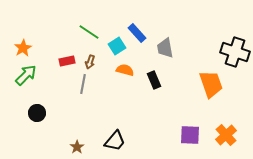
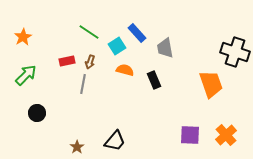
orange star: moved 11 px up
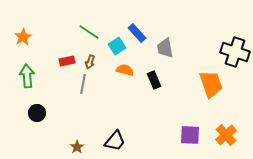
green arrow: moved 1 px right, 1 px down; rotated 50 degrees counterclockwise
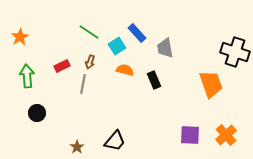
orange star: moved 3 px left
red rectangle: moved 5 px left, 5 px down; rotated 14 degrees counterclockwise
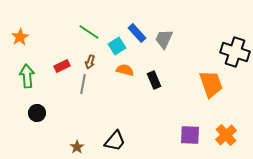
gray trapezoid: moved 1 px left, 9 px up; rotated 35 degrees clockwise
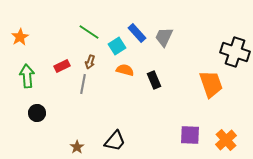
gray trapezoid: moved 2 px up
orange cross: moved 5 px down
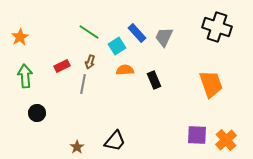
black cross: moved 18 px left, 25 px up
orange semicircle: rotated 18 degrees counterclockwise
green arrow: moved 2 px left
purple square: moved 7 px right
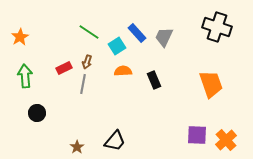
brown arrow: moved 3 px left
red rectangle: moved 2 px right, 2 px down
orange semicircle: moved 2 px left, 1 px down
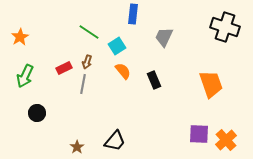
black cross: moved 8 px right
blue rectangle: moved 4 px left, 19 px up; rotated 48 degrees clockwise
orange semicircle: rotated 54 degrees clockwise
green arrow: rotated 150 degrees counterclockwise
purple square: moved 2 px right, 1 px up
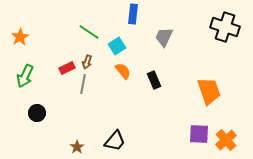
red rectangle: moved 3 px right
orange trapezoid: moved 2 px left, 7 px down
